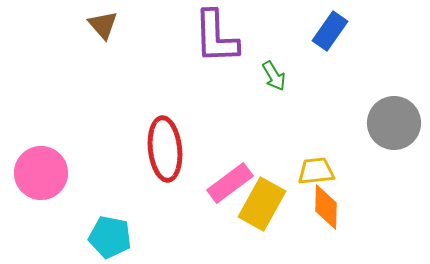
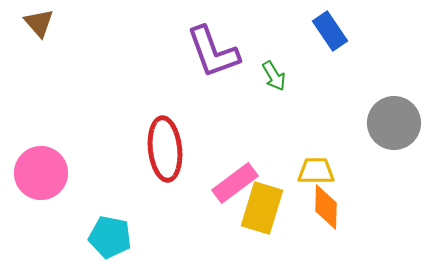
brown triangle: moved 64 px left, 2 px up
blue rectangle: rotated 69 degrees counterclockwise
purple L-shape: moved 3 px left, 15 px down; rotated 18 degrees counterclockwise
yellow trapezoid: rotated 6 degrees clockwise
pink rectangle: moved 5 px right
yellow rectangle: moved 4 px down; rotated 12 degrees counterclockwise
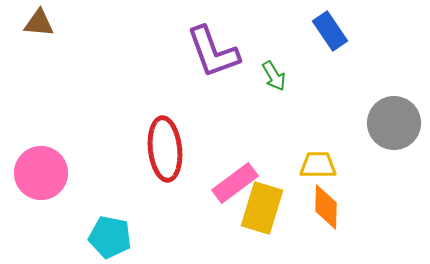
brown triangle: rotated 44 degrees counterclockwise
yellow trapezoid: moved 2 px right, 6 px up
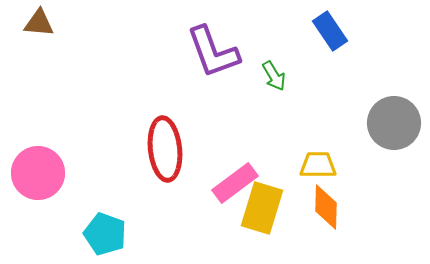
pink circle: moved 3 px left
cyan pentagon: moved 5 px left, 3 px up; rotated 9 degrees clockwise
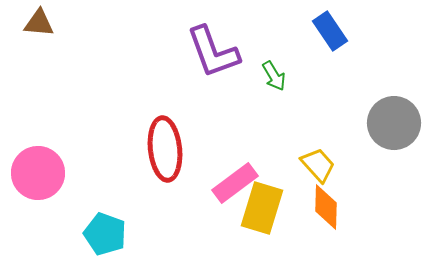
yellow trapezoid: rotated 48 degrees clockwise
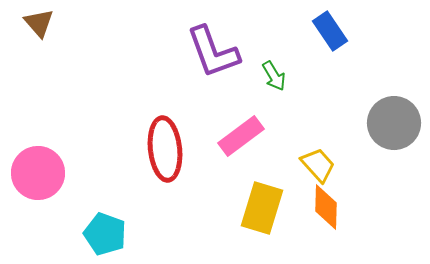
brown triangle: rotated 44 degrees clockwise
pink rectangle: moved 6 px right, 47 px up
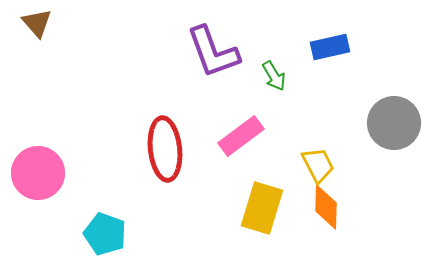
brown triangle: moved 2 px left
blue rectangle: moved 16 px down; rotated 69 degrees counterclockwise
yellow trapezoid: rotated 15 degrees clockwise
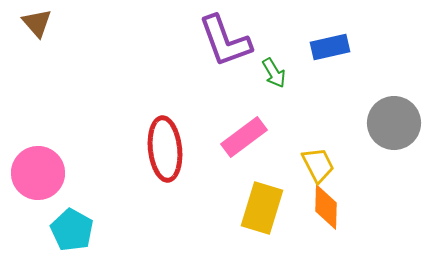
purple L-shape: moved 12 px right, 11 px up
green arrow: moved 3 px up
pink rectangle: moved 3 px right, 1 px down
cyan pentagon: moved 33 px left, 4 px up; rotated 9 degrees clockwise
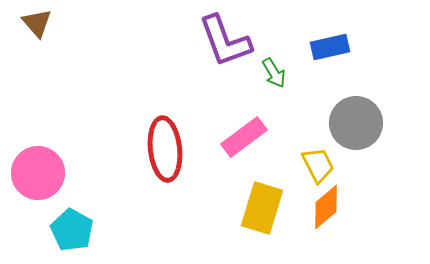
gray circle: moved 38 px left
orange diamond: rotated 48 degrees clockwise
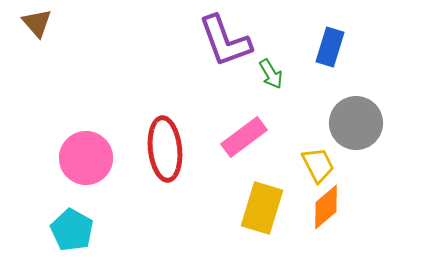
blue rectangle: rotated 60 degrees counterclockwise
green arrow: moved 3 px left, 1 px down
pink circle: moved 48 px right, 15 px up
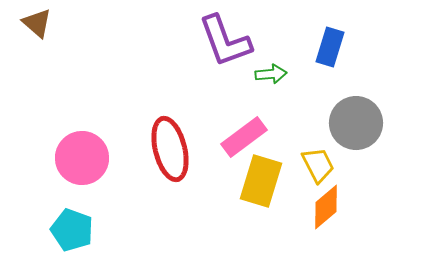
brown triangle: rotated 8 degrees counterclockwise
green arrow: rotated 64 degrees counterclockwise
red ellipse: moved 5 px right; rotated 8 degrees counterclockwise
pink circle: moved 4 px left
yellow rectangle: moved 1 px left, 27 px up
cyan pentagon: rotated 9 degrees counterclockwise
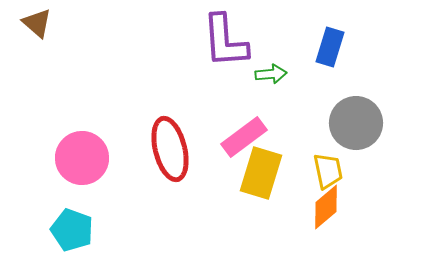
purple L-shape: rotated 16 degrees clockwise
yellow trapezoid: moved 10 px right, 6 px down; rotated 15 degrees clockwise
yellow rectangle: moved 8 px up
